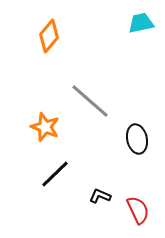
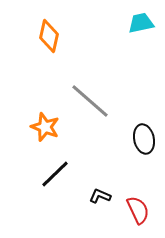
orange diamond: rotated 28 degrees counterclockwise
black ellipse: moved 7 px right
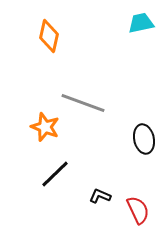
gray line: moved 7 px left, 2 px down; rotated 21 degrees counterclockwise
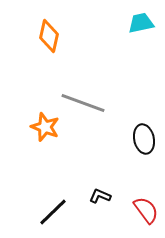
black line: moved 2 px left, 38 px down
red semicircle: moved 8 px right; rotated 12 degrees counterclockwise
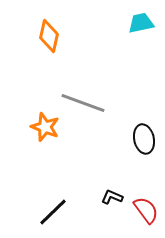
black L-shape: moved 12 px right, 1 px down
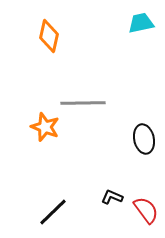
gray line: rotated 21 degrees counterclockwise
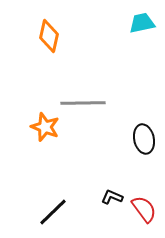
cyan trapezoid: moved 1 px right
red semicircle: moved 2 px left, 1 px up
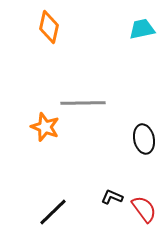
cyan trapezoid: moved 6 px down
orange diamond: moved 9 px up
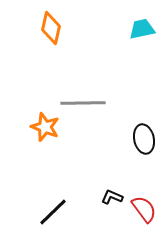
orange diamond: moved 2 px right, 1 px down
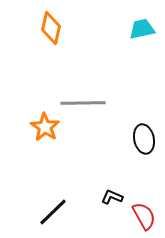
orange star: rotated 12 degrees clockwise
red semicircle: moved 7 px down; rotated 8 degrees clockwise
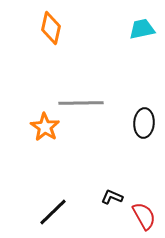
gray line: moved 2 px left
black ellipse: moved 16 px up; rotated 16 degrees clockwise
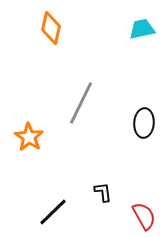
gray line: rotated 63 degrees counterclockwise
orange star: moved 16 px left, 10 px down
black L-shape: moved 9 px left, 5 px up; rotated 60 degrees clockwise
